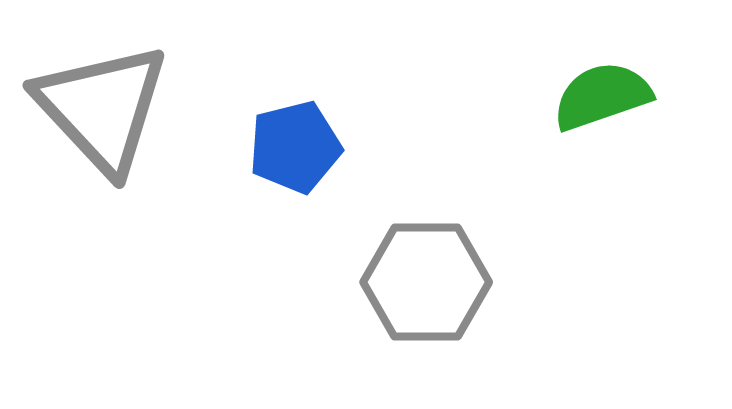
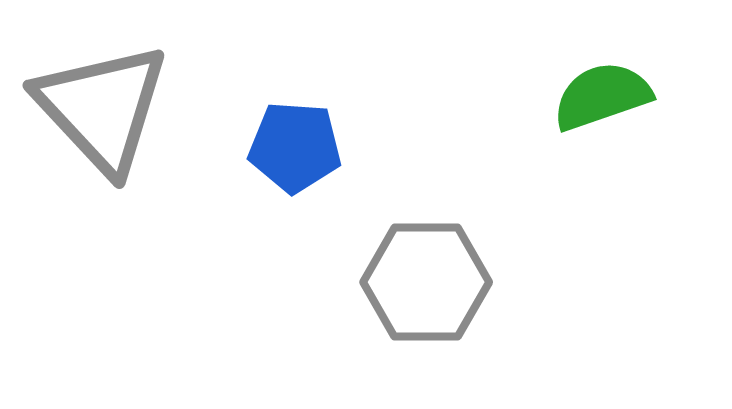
blue pentagon: rotated 18 degrees clockwise
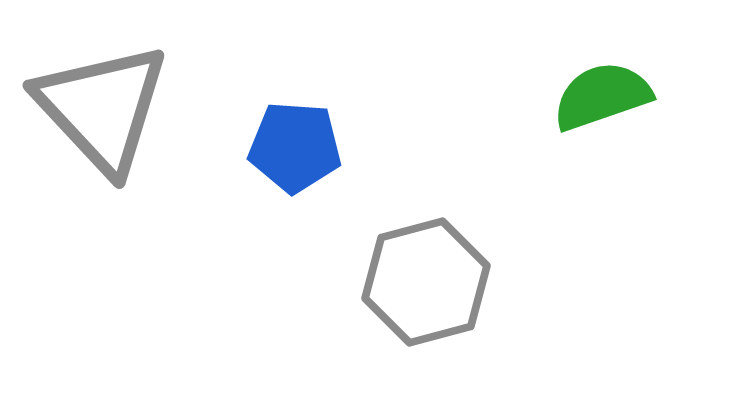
gray hexagon: rotated 15 degrees counterclockwise
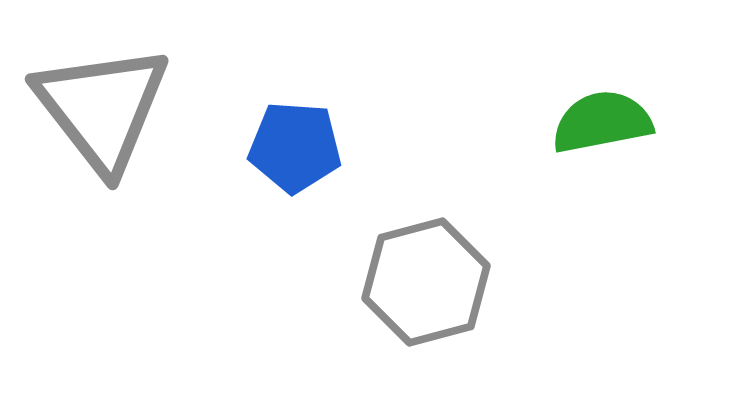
green semicircle: moved 26 px down; rotated 8 degrees clockwise
gray triangle: rotated 5 degrees clockwise
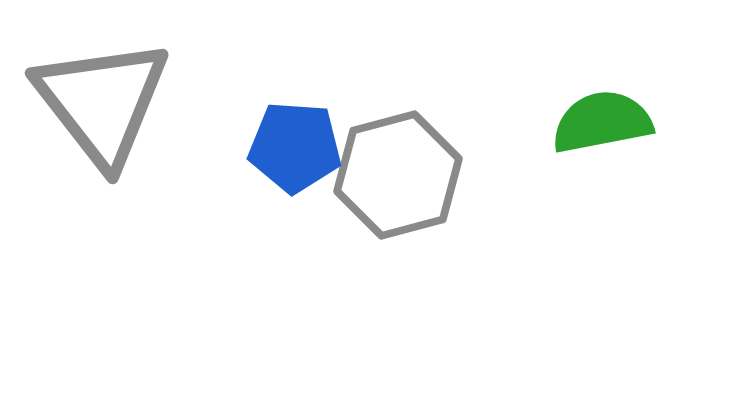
gray triangle: moved 6 px up
gray hexagon: moved 28 px left, 107 px up
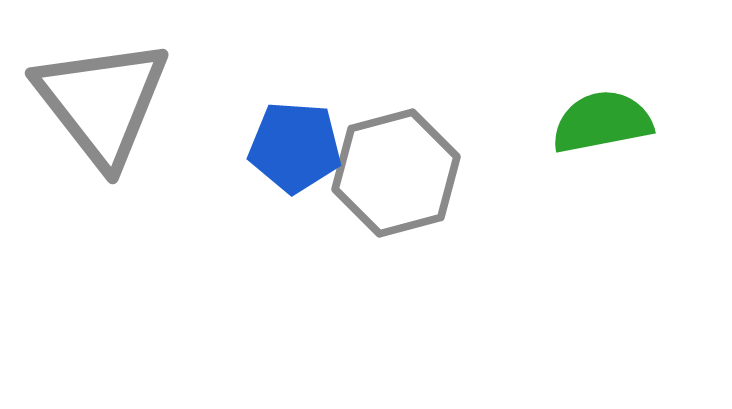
gray hexagon: moved 2 px left, 2 px up
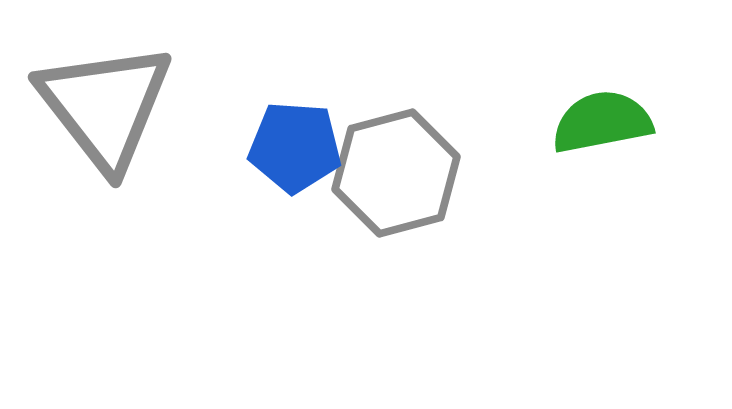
gray triangle: moved 3 px right, 4 px down
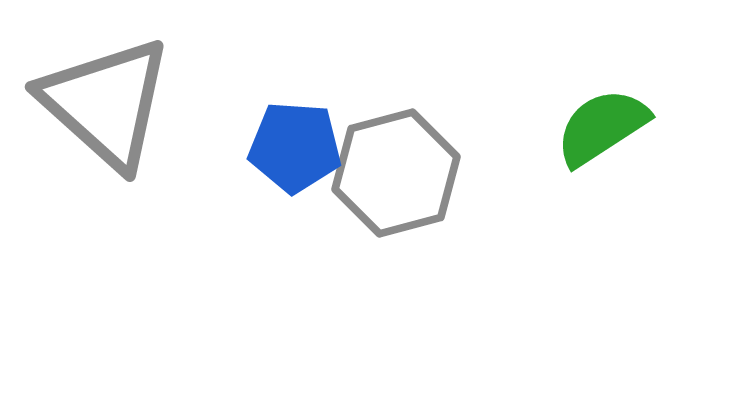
gray triangle: moved 1 px right, 3 px up; rotated 10 degrees counterclockwise
green semicircle: moved 5 px down; rotated 22 degrees counterclockwise
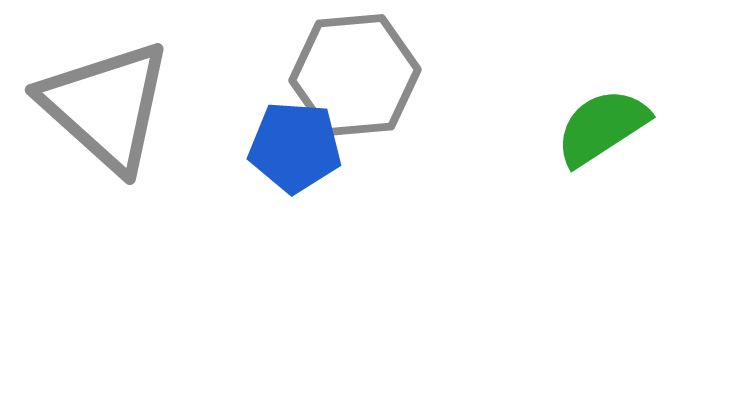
gray triangle: moved 3 px down
gray hexagon: moved 41 px left, 98 px up; rotated 10 degrees clockwise
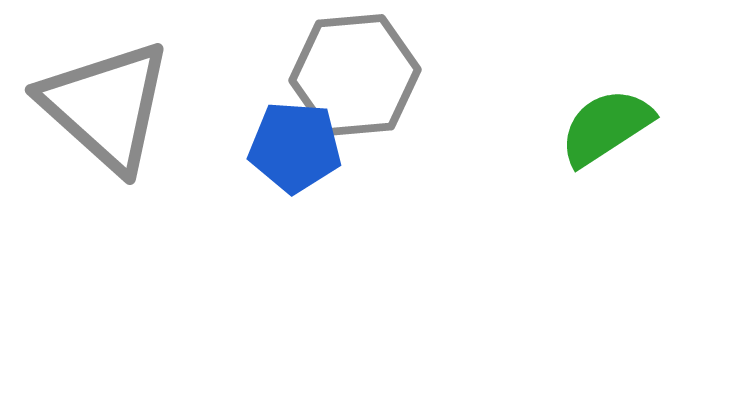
green semicircle: moved 4 px right
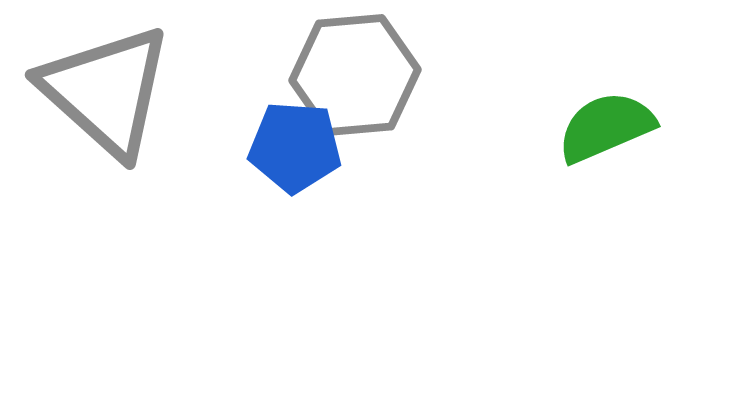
gray triangle: moved 15 px up
green semicircle: rotated 10 degrees clockwise
